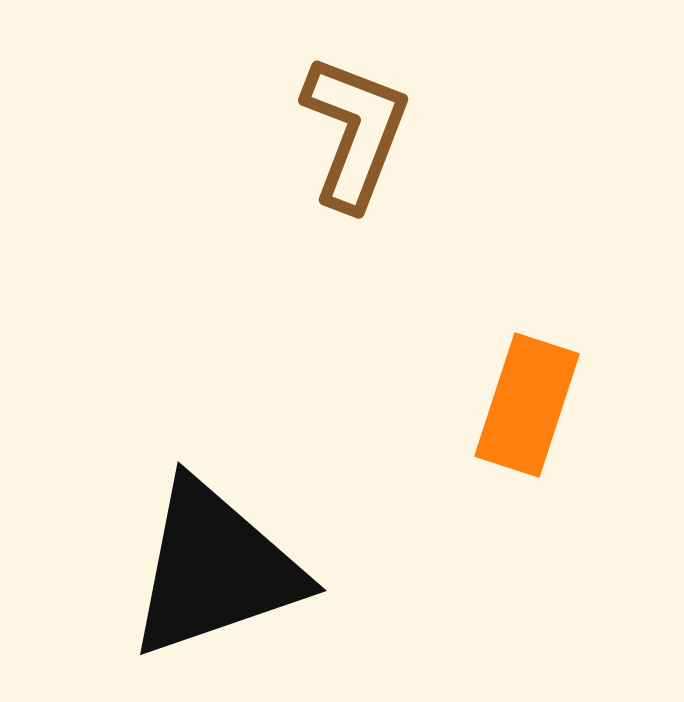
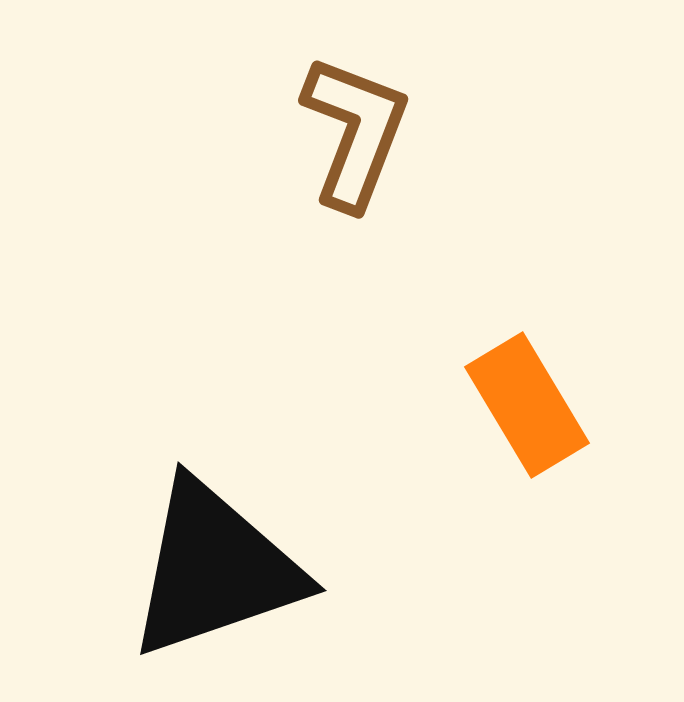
orange rectangle: rotated 49 degrees counterclockwise
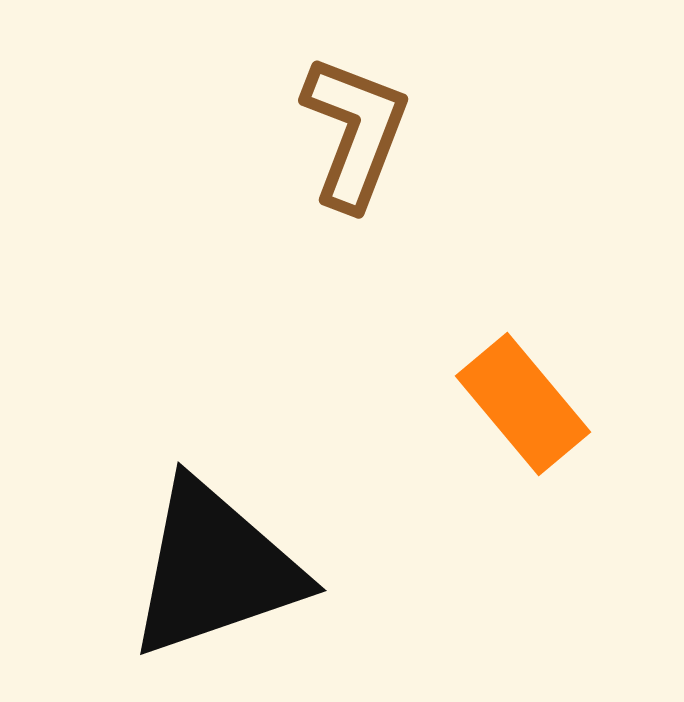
orange rectangle: moved 4 px left, 1 px up; rotated 9 degrees counterclockwise
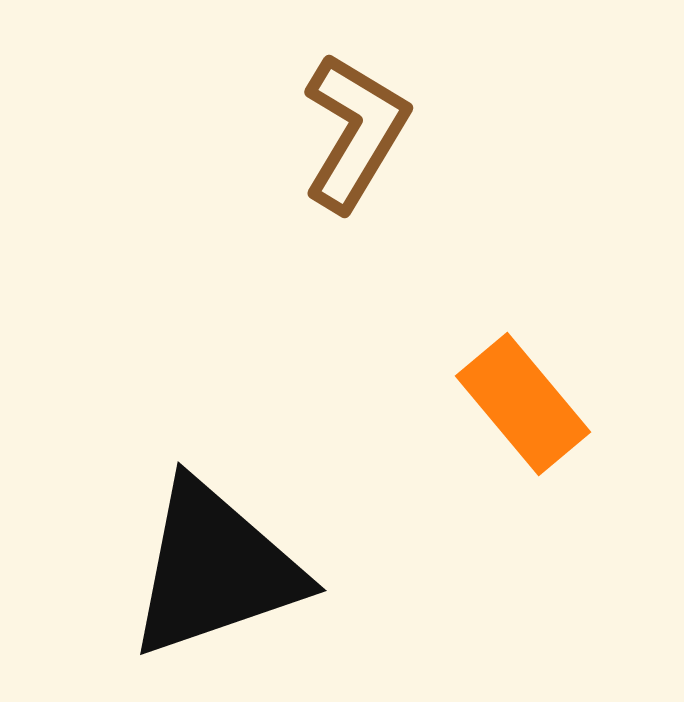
brown L-shape: rotated 10 degrees clockwise
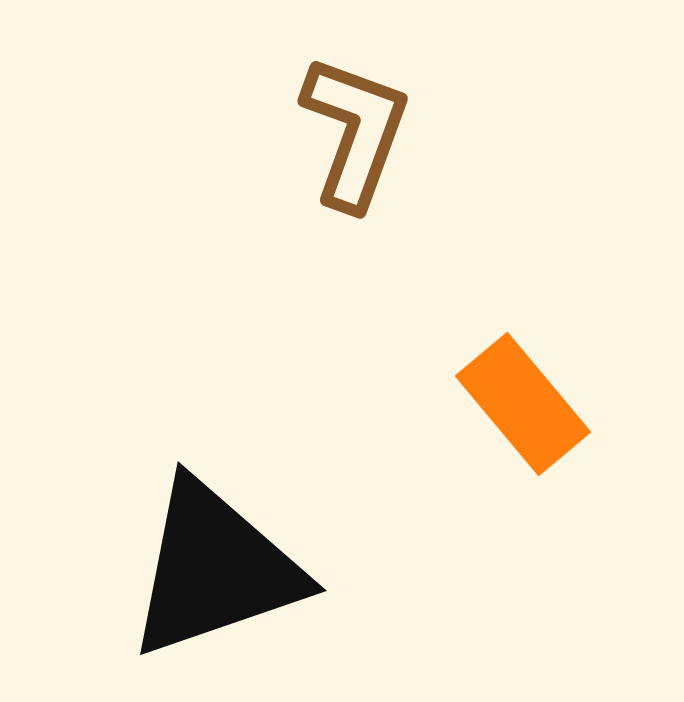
brown L-shape: rotated 11 degrees counterclockwise
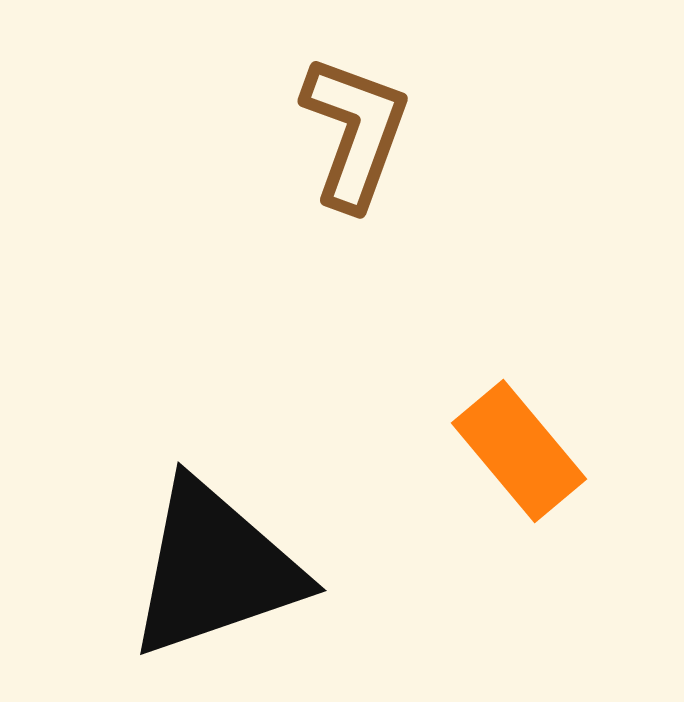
orange rectangle: moved 4 px left, 47 px down
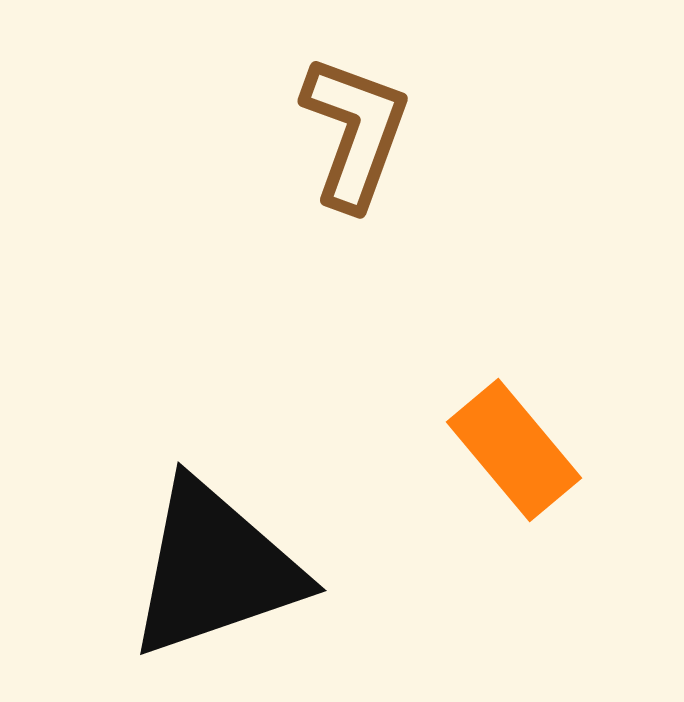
orange rectangle: moved 5 px left, 1 px up
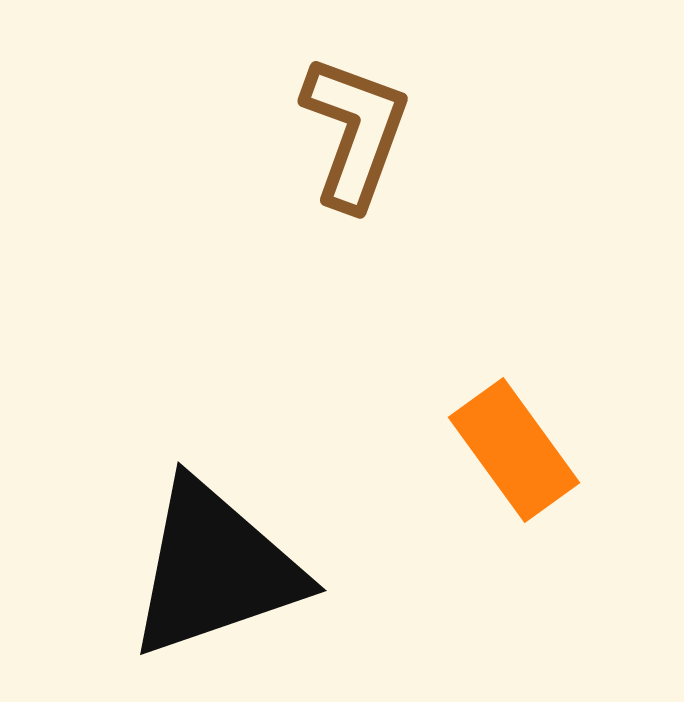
orange rectangle: rotated 4 degrees clockwise
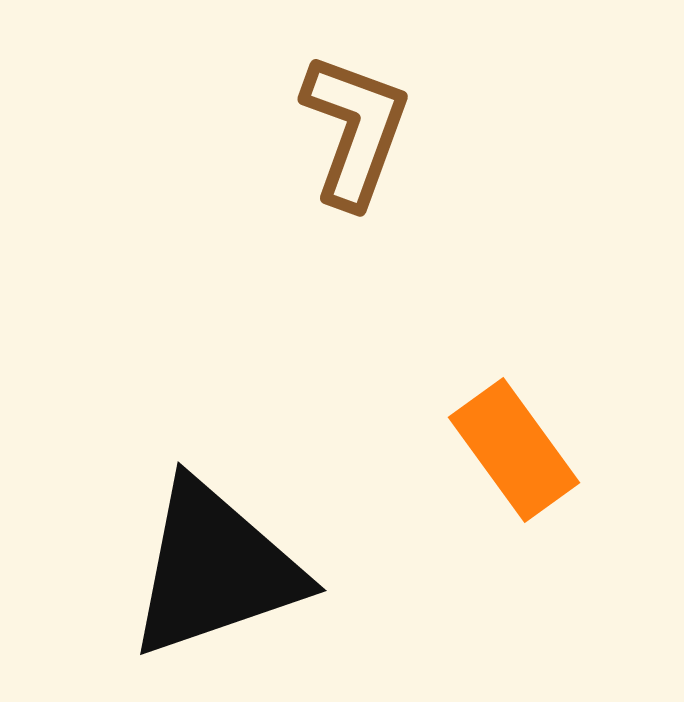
brown L-shape: moved 2 px up
